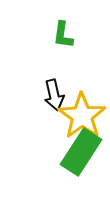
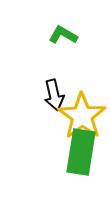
green L-shape: rotated 112 degrees clockwise
green rectangle: rotated 24 degrees counterclockwise
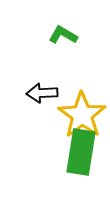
black arrow: moved 12 px left, 2 px up; rotated 100 degrees clockwise
yellow star: moved 1 px up
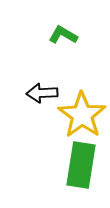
green rectangle: moved 13 px down
